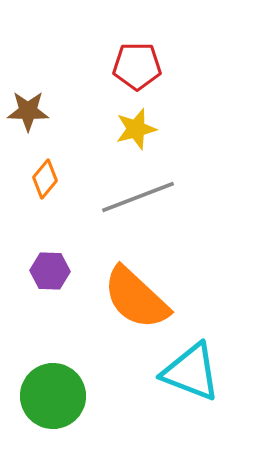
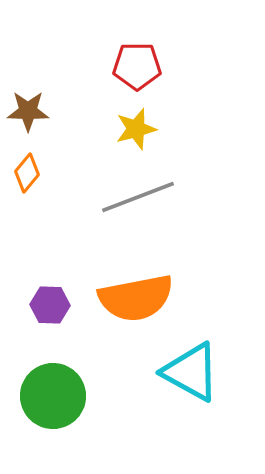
orange diamond: moved 18 px left, 6 px up
purple hexagon: moved 34 px down
orange semicircle: rotated 54 degrees counterclockwise
cyan triangle: rotated 8 degrees clockwise
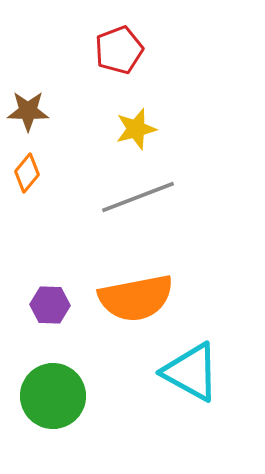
red pentagon: moved 18 px left, 16 px up; rotated 21 degrees counterclockwise
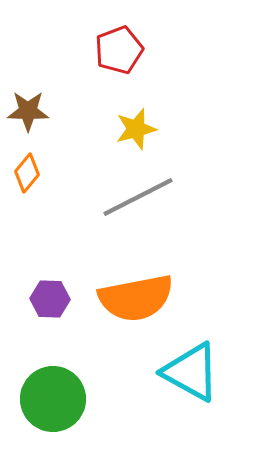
gray line: rotated 6 degrees counterclockwise
purple hexagon: moved 6 px up
green circle: moved 3 px down
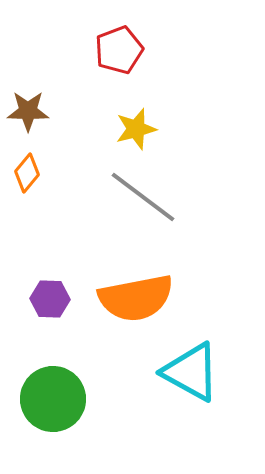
gray line: moved 5 px right; rotated 64 degrees clockwise
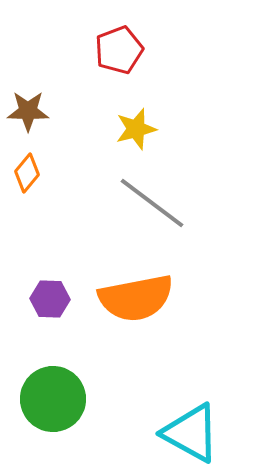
gray line: moved 9 px right, 6 px down
cyan triangle: moved 61 px down
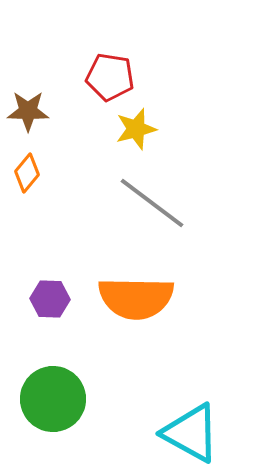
red pentagon: moved 9 px left, 27 px down; rotated 30 degrees clockwise
orange semicircle: rotated 12 degrees clockwise
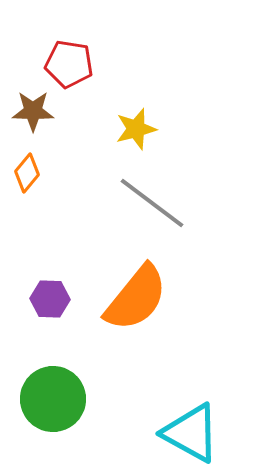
red pentagon: moved 41 px left, 13 px up
brown star: moved 5 px right
orange semicircle: rotated 52 degrees counterclockwise
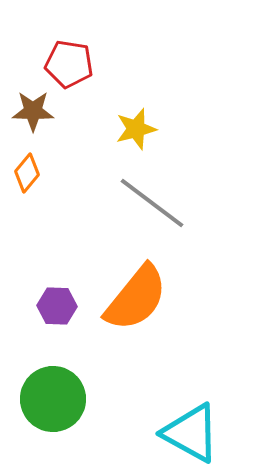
purple hexagon: moved 7 px right, 7 px down
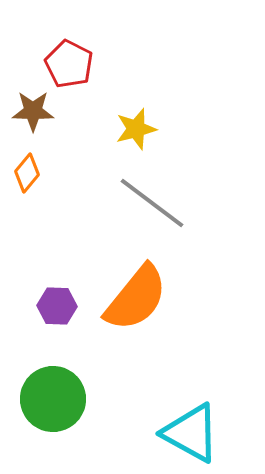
red pentagon: rotated 18 degrees clockwise
